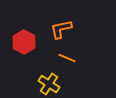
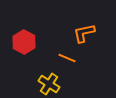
orange L-shape: moved 23 px right, 4 px down
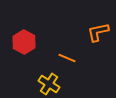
orange L-shape: moved 14 px right, 1 px up
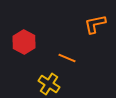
orange L-shape: moved 3 px left, 8 px up
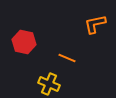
red hexagon: rotated 15 degrees counterclockwise
yellow cross: rotated 10 degrees counterclockwise
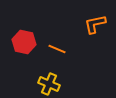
orange line: moved 10 px left, 9 px up
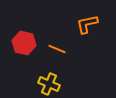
orange L-shape: moved 8 px left
red hexagon: moved 1 px down
